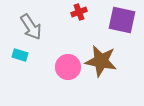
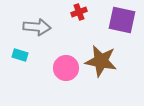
gray arrow: moved 6 px right; rotated 52 degrees counterclockwise
pink circle: moved 2 px left, 1 px down
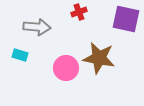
purple square: moved 4 px right, 1 px up
brown star: moved 2 px left, 3 px up
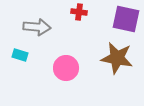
red cross: rotated 28 degrees clockwise
brown star: moved 18 px right
